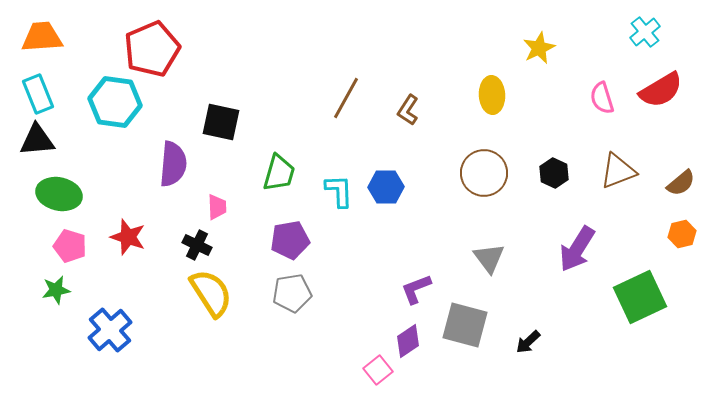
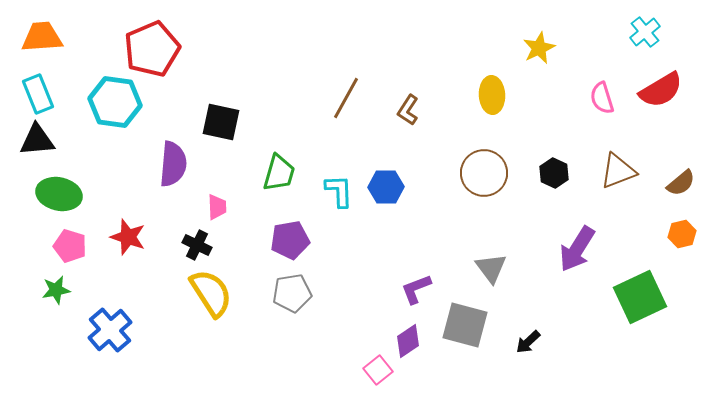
gray triangle: moved 2 px right, 10 px down
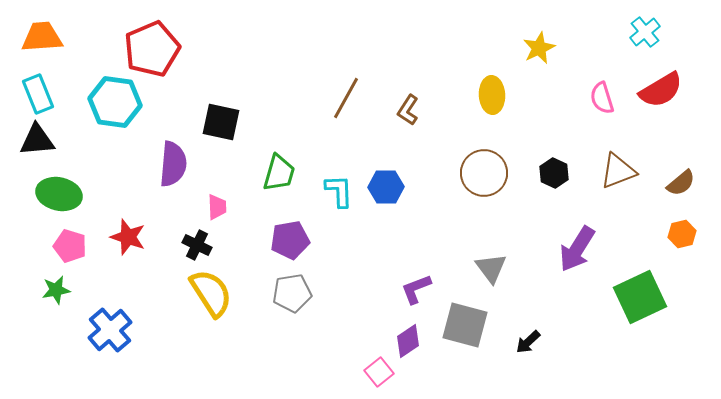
pink square: moved 1 px right, 2 px down
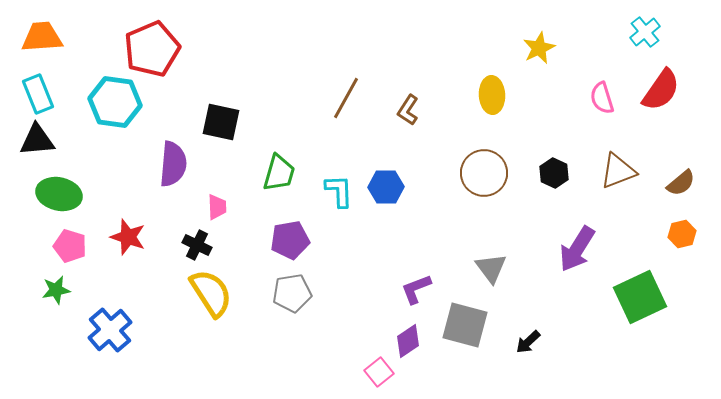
red semicircle: rotated 24 degrees counterclockwise
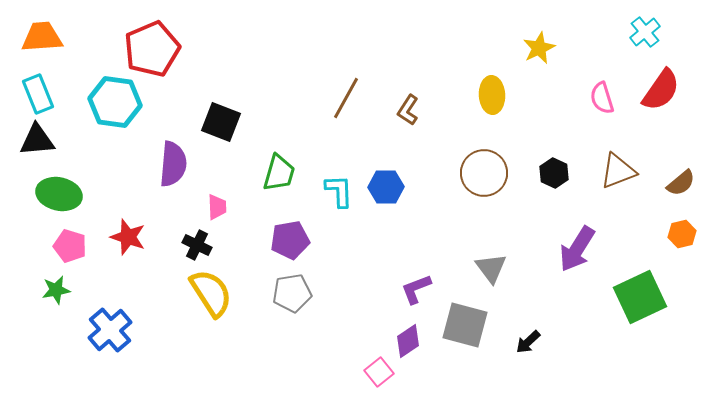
black square: rotated 9 degrees clockwise
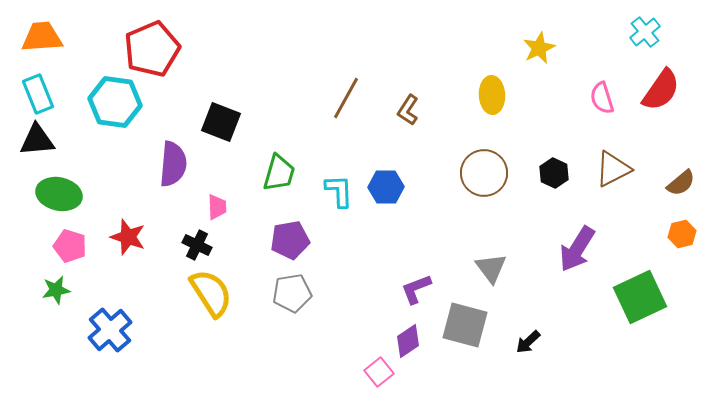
brown triangle: moved 5 px left, 2 px up; rotated 6 degrees counterclockwise
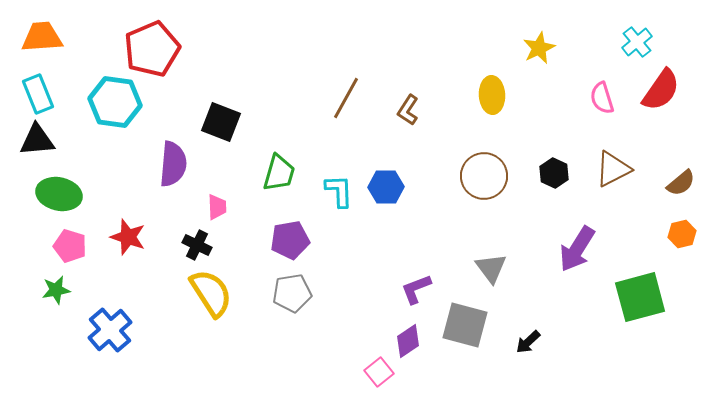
cyan cross: moved 8 px left, 10 px down
brown circle: moved 3 px down
green square: rotated 10 degrees clockwise
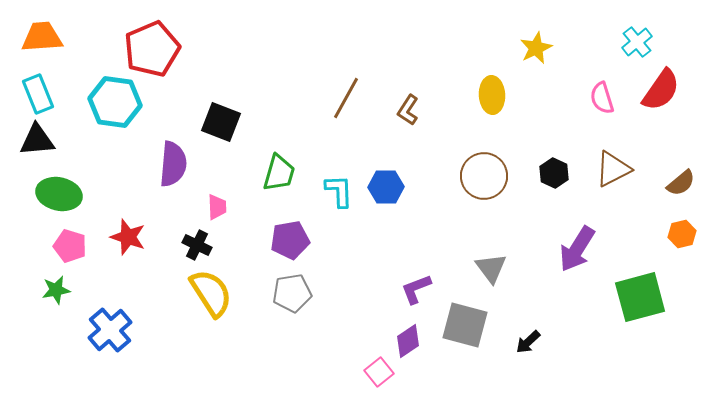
yellow star: moved 3 px left
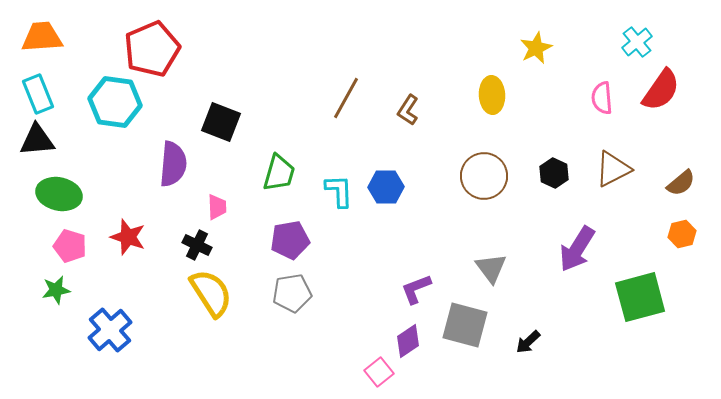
pink semicircle: rotated 12 degrees clockwise
